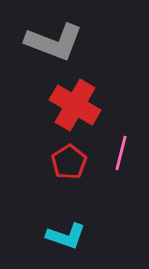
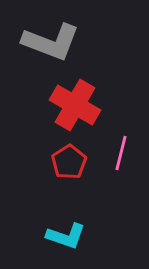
gray L-shape: moved 3 px left
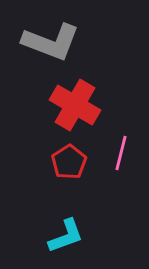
cyan L-shape: rotated 39 degrees counterclockwise
